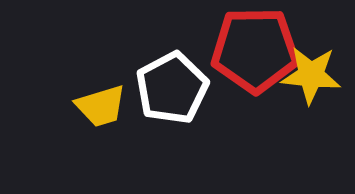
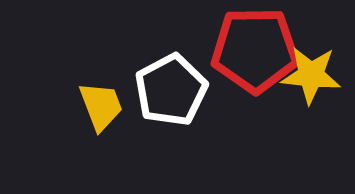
white pentagon: moved 1 px left, 2 px down
yellow trapezoid: rotated 94 degrees counterclockwise
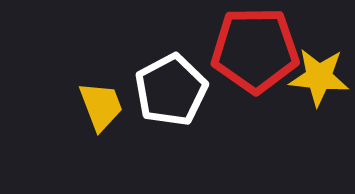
yellow star: moved 8 px right, 2 px down
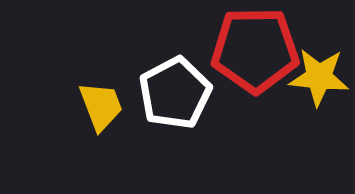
white pentagon: moved 4 px right, 3 px down
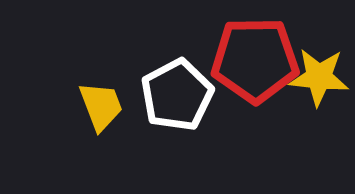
red pentagon: moved 10 px down
white pentagon: moved 2 px right, 2 px down
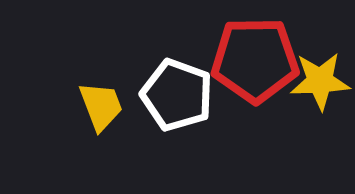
yellow star: moved 1 px right, 4 px down; rotated 8 degrees counterclockwise
white pentagon: rotated 24 degrees counterclockwise
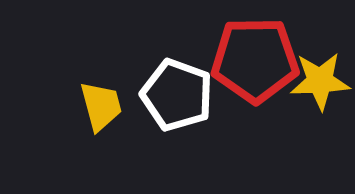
yellow trapezoid: rotated 6 degrees clockwise
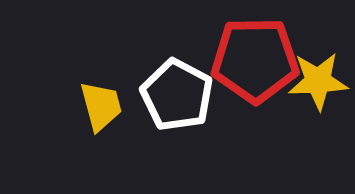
yellow star: moved 2 px left
white pentagon: rotated 8 degrees clockwise
